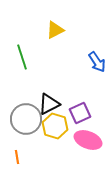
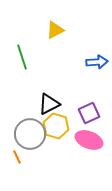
blue arrow: rotated 60 degrees counterclockwise
purple square: moved 9 px right
gray circle: moved 4 px right, 15 px down
yellow hexagon: moved 1 px right
pink ellipse: moved 1 px right
orange line: rotated 16 degrees counterclockwise
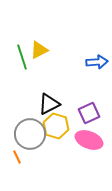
yellow triangle: moved 16 px left, 20 px down
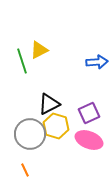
green line: moved 4 px down
orange line: moved 8 px right, 13 px down
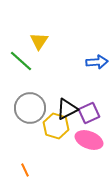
yellow triangle: moved 9 px up; rotated 30 degrees counterclockwise
green line: moved 1 px left; rotated 30 degrees counterclockwise
black triangle: moved 18 px right, 5 px down
gray circle: moved 26 px up
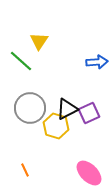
pink ellipse: moved 33 px down; rotated 24 degrees clockwise
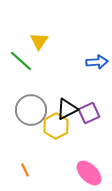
gray circle: moved 1 px right, 2 px down
yellow hexagon: rotated 15 degrees clockwise
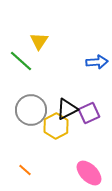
orange line: rotated 24 degrees counterclockwise
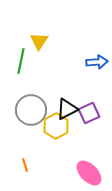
green line: rotated 60 degrees clockwise
orange line: moved 5 px up; rotated 32 degrees clockwise
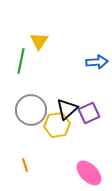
black triangle: rotated 15 degrees counterclockwise
yellow hexagon: moved 1 px right, 1 px up; rotated 20 degrees clockwise
